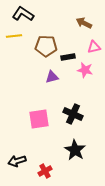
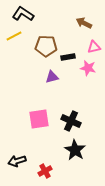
yellow line: rotated 21 degrees counterclockwise
pink star: moved 3 px right, 2 px up
black cross: moved 2 px left, 7 px down
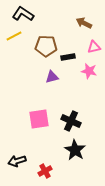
pink star: moved 1 px right, 3 px down
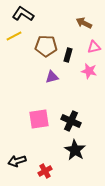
black rectangle: moved 2 px up; rotated 64 degrees counterclockwise
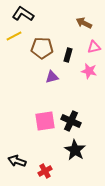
brown pentagon: moved 4 px left, 2 px down
pink square: moved 6 px right, 2 px down
black arrow: rotated 36 degrees clockwise
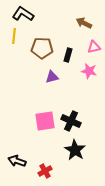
yellow line: rotated 56 degrees counterclockwise
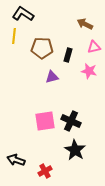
brown arrow: moved 1 px right, 1 px down
black arrow: moved 1 px left, 1 px up
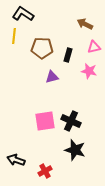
black star: rotated 15 degrees counterclockwise
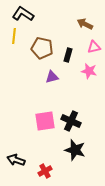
brown pentagon: rotated 10 degrees clockwise
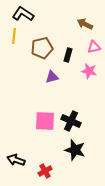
brown pentagon: rotated 25 degrees counterclockwise
pink square: rotated 10 degrees clockwise
